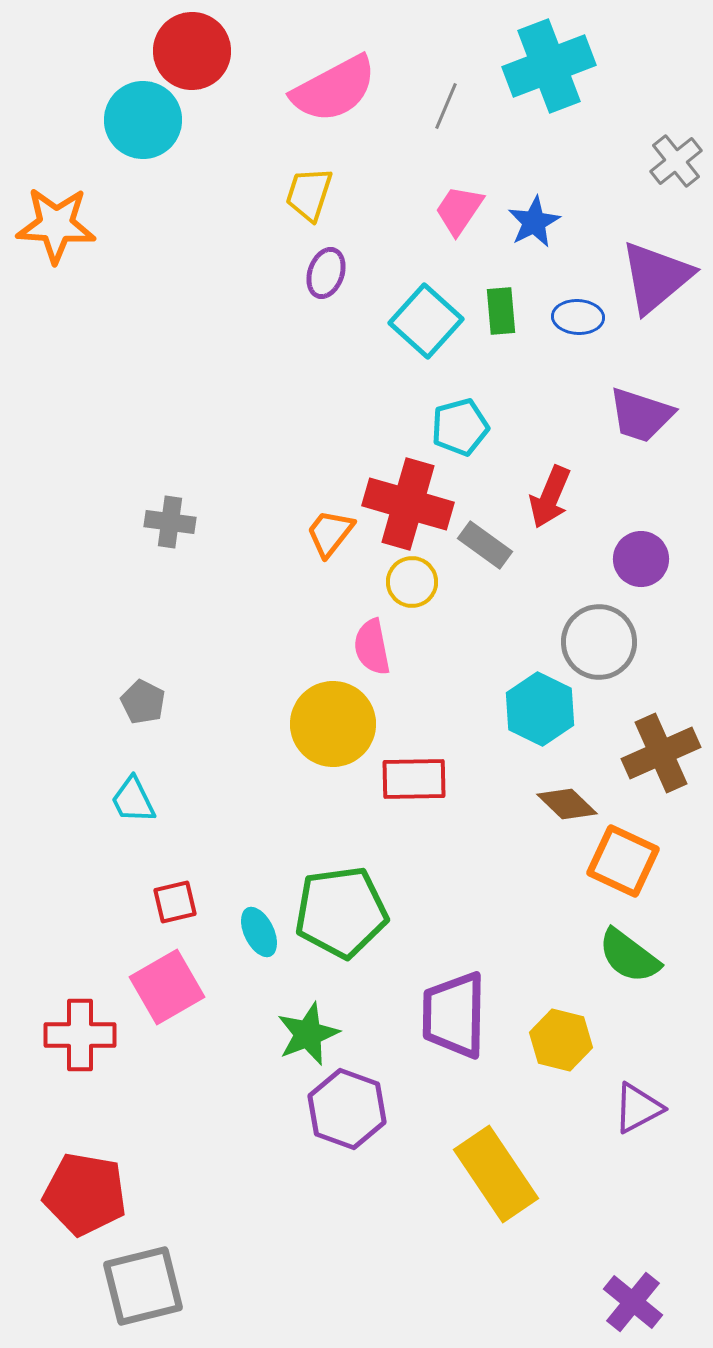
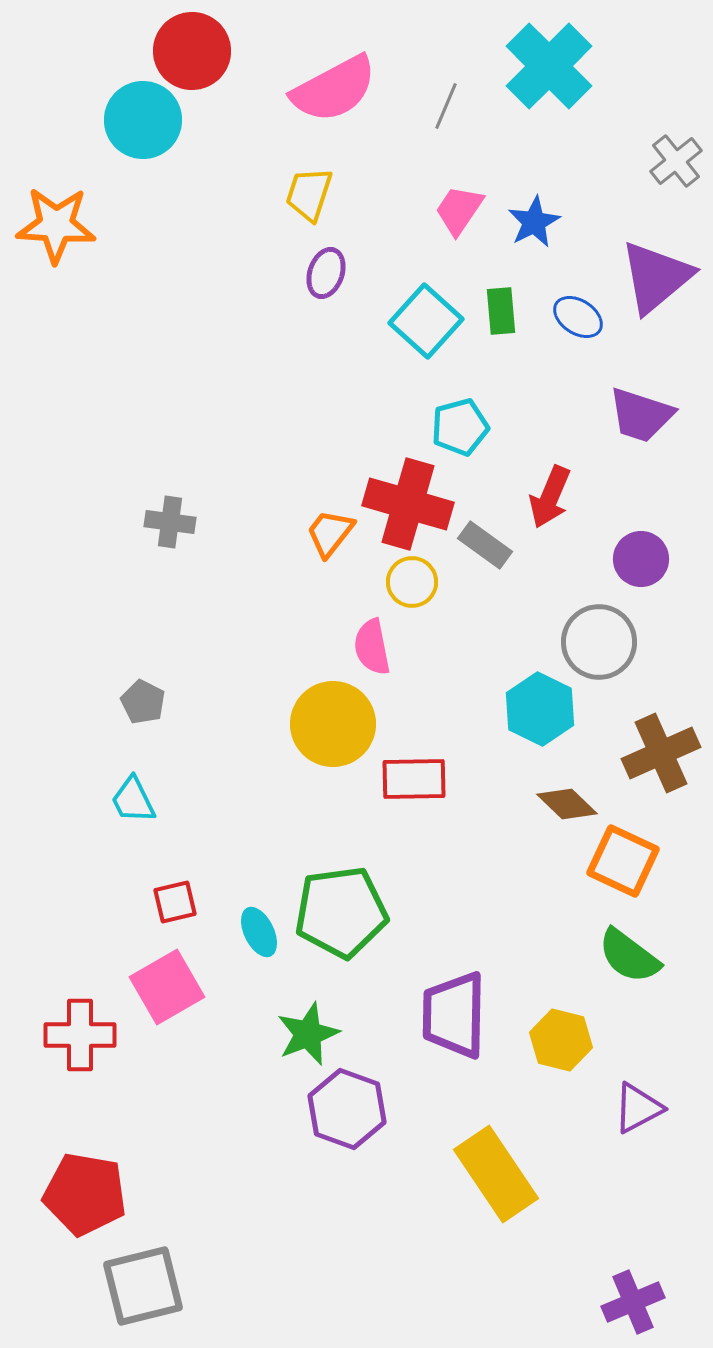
cyan cross at (549, 66): rotated 24 degrees counterclockwise
blue ellipse at (578, 317): rotated 30 degrees clockwise
purple cross at (633, 1302): rotated 28 degrees clockwise
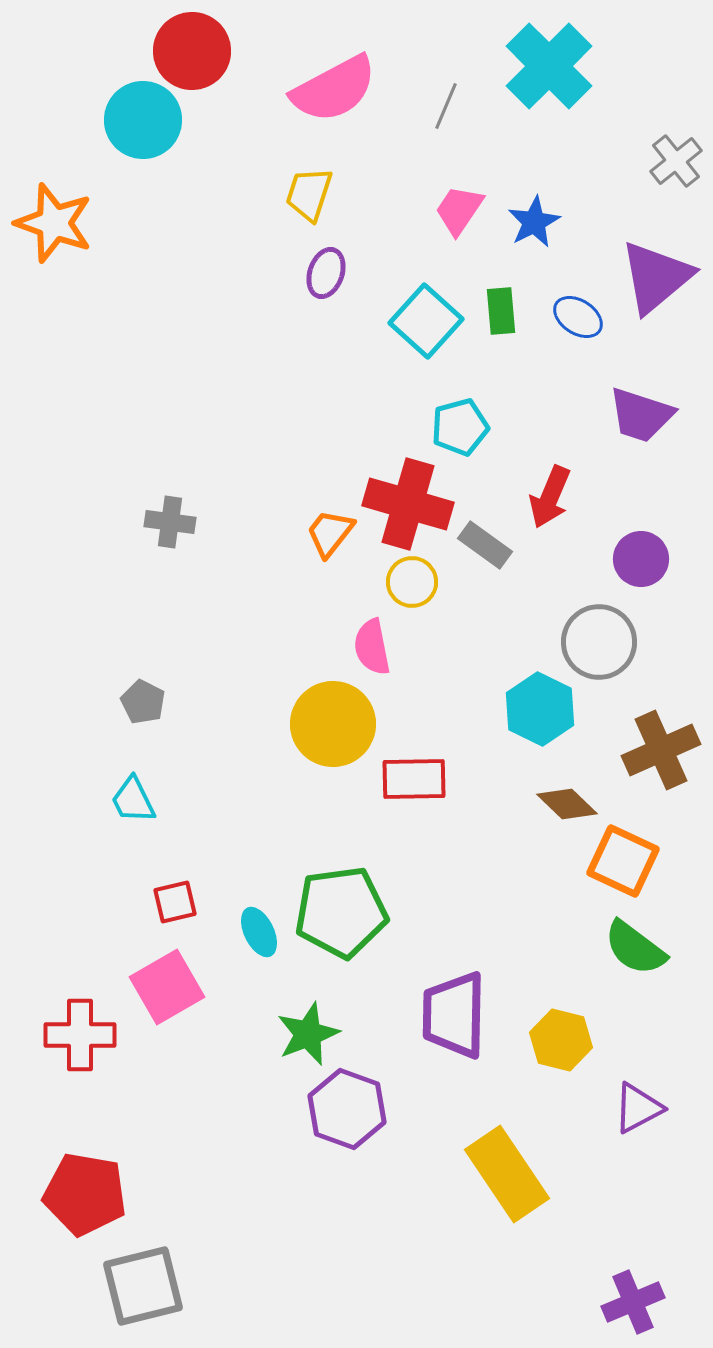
orange star at (56, 225): moved 2 px left, 2 px up; rotated 16 degrees clockwise
brown cross at (661, 753): moved 3 px up
green semicircle at (629, 956): moved 6 px right, 8 px up
yellow rectangle at (496, 1174): moved 11 px right
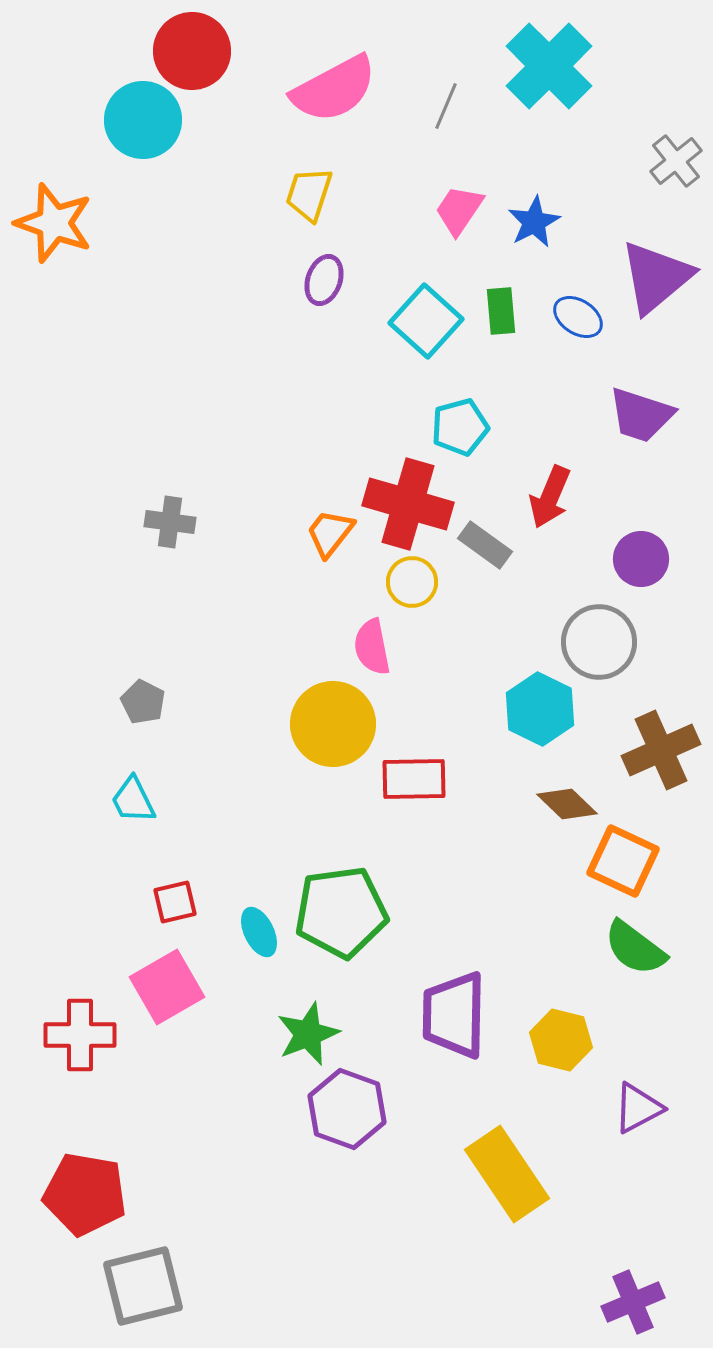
purple ellipse at (326, 273): moved 2 px left, 7 px down
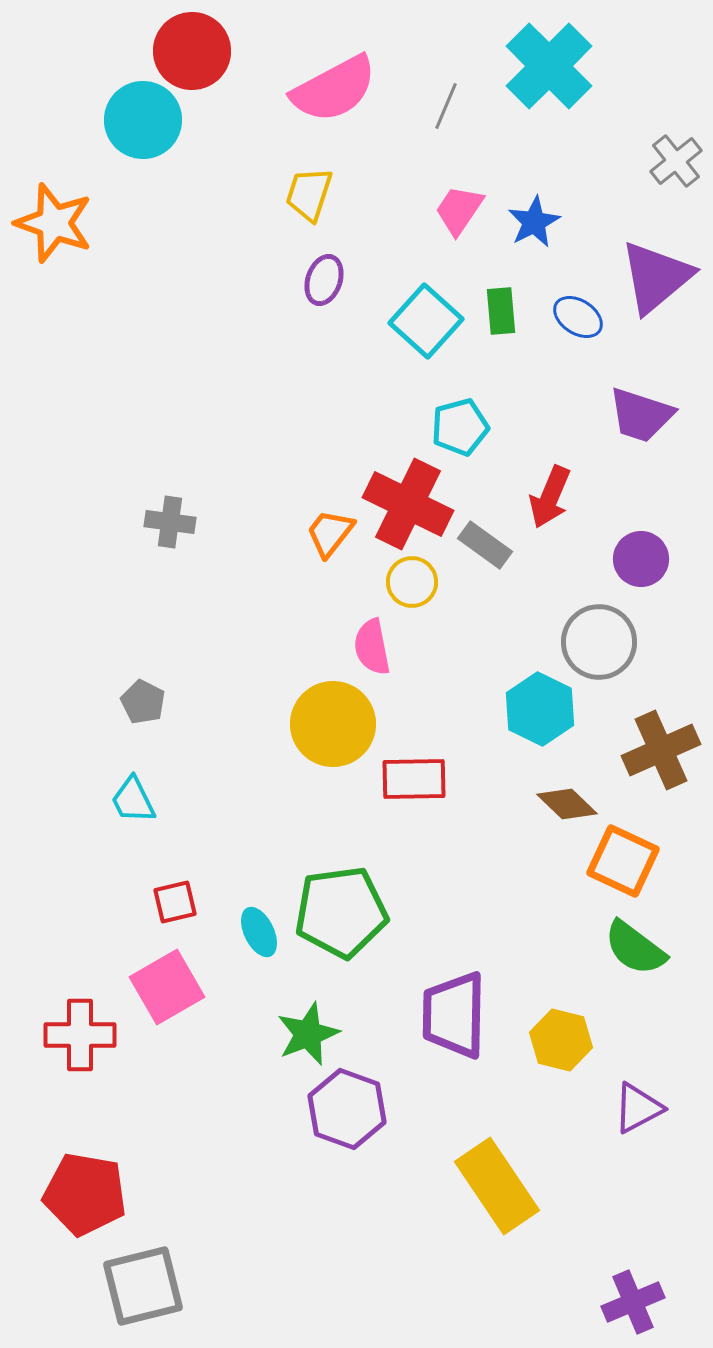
red cross at (408, 504): rotated 10 degrees clockwise
yellow rectangle at (507, 1174): moved 10 px left, 12 px down
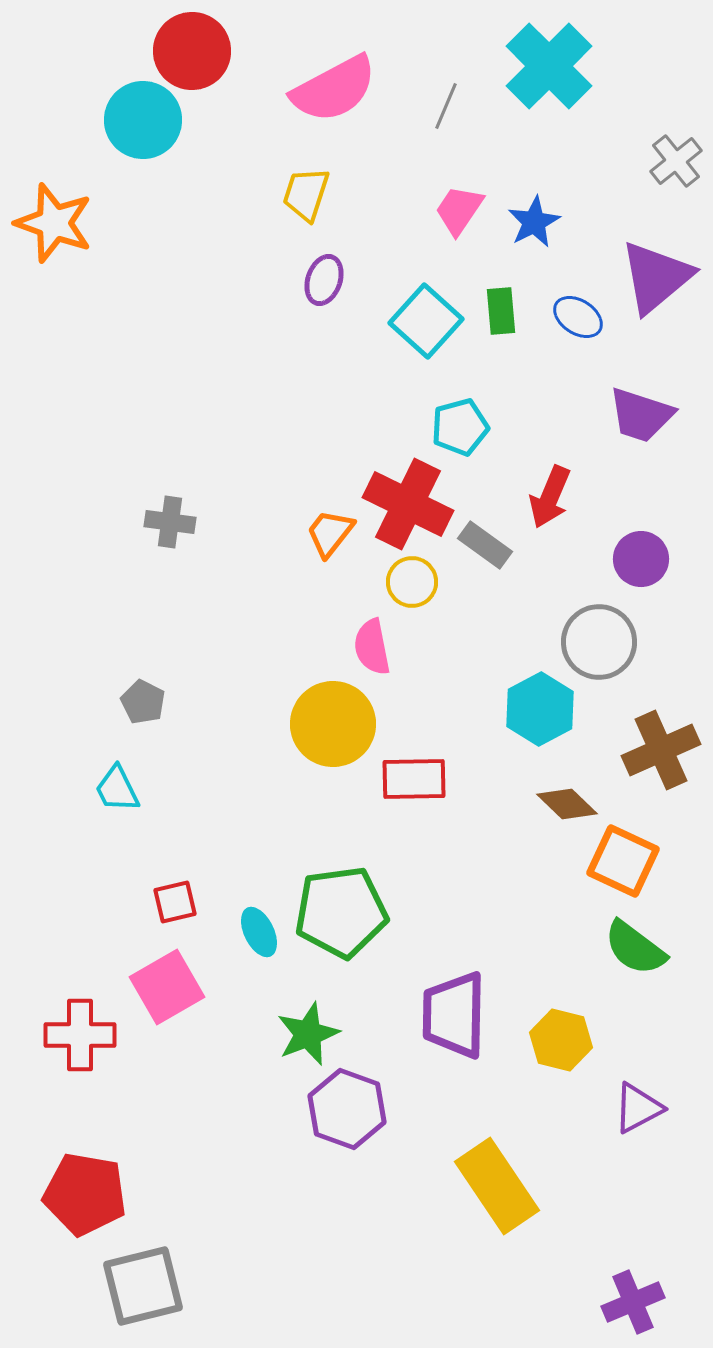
yellow trapezoid at (309, 194): moved 3 px left
cyan hexagon at (540, 709): rotated 6 degrees clockwise
cyan trapezoid at (133, 800): moved 16 px left, 11 px up
